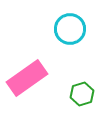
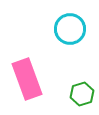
pink rectangle: moved 1 px down; rotated 75 degrees counterclockwise
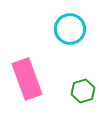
green hexagon: moved 1 px right, 3 px up
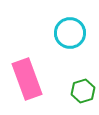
cyan circle: moved 4 px down
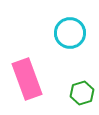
green hexagon: moved 1 px left, 2 px down
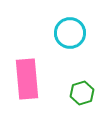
pink rectangle: rotated 15 degrees clockwise
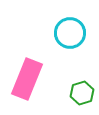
pink rectangle: rotated 27 degrees clockwise
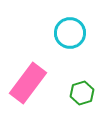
pink rectangle: moved 1 px right, 4 px down; rotated 15 degrees clockwise
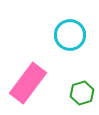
cyan circle: moved 2 px down
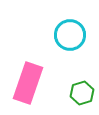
pink rectangle: rotated 18 degrees counterclockwise
